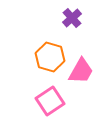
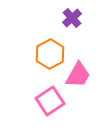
orange hexagon: moved 3 px up; rotated 16 degrees clockwise
pink trapezoid: moved 3 px left, 4 px down
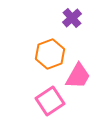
orange hexagon: rotated 8 degrees clockwise
pink trapezoid: moved 1 px down
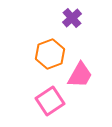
pink trapezoid: moved 2 px right, 1 px up
